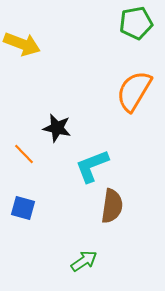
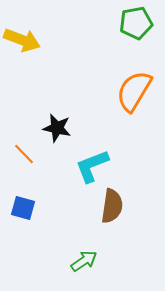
yellow arrow: moved 4 px up
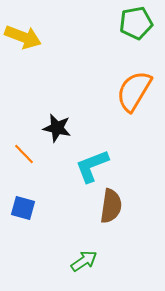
yellow arrow: moved 1 px right, 3 px up
brown semicircle: moved 1 px left
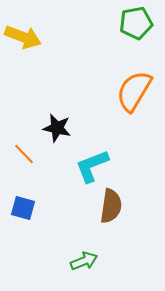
green arrow: rotated 12 degrees clockwise
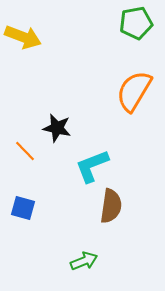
orange line: moved 1 px right, 3 px up
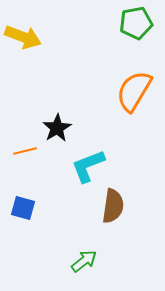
black star: rotated 28 degrees clockwise
orange line: rotated 60 degrees counterclockwise
cyan L-shape: moved 4 px left
brown semicircle: moved 2 px right
green arrow: rotated 16 degrees counterclockwise
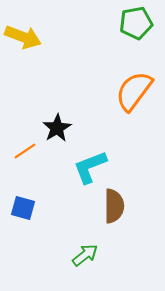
orange semicircle: rotated 6 degrees clockwise
orange line: rotated 20 degrees counterclockwise
cyan L-shape: moved 2 px right, 1 px down
brown semicircle: moved 1 px right; rotated 8 degrees counterclockwise
green arrow: moved 1 px right, 6 px up
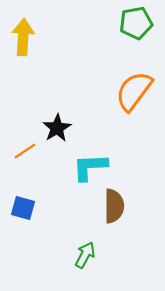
yellow arrow: rotated 108 degrees counterclockwise
cyan L-shape: rotated 18 degrees clockwise
green arrow: rotated 24 degrees counterclockwise
